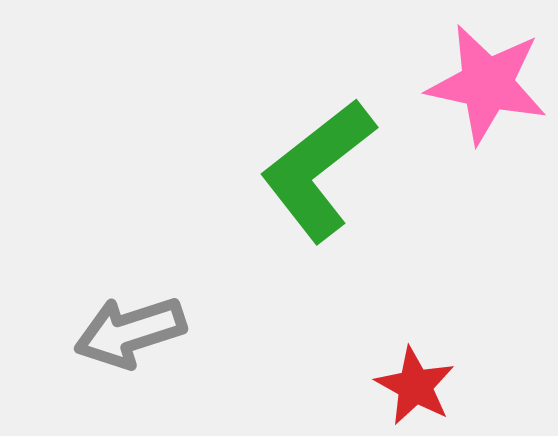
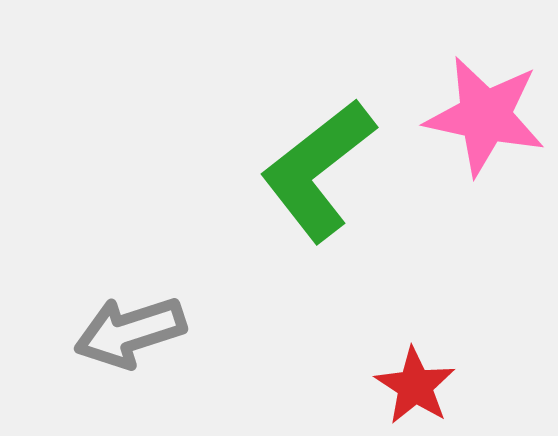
pink star: moved 2 px left, 32 px down
red star: rotated 4 degrees clockwise
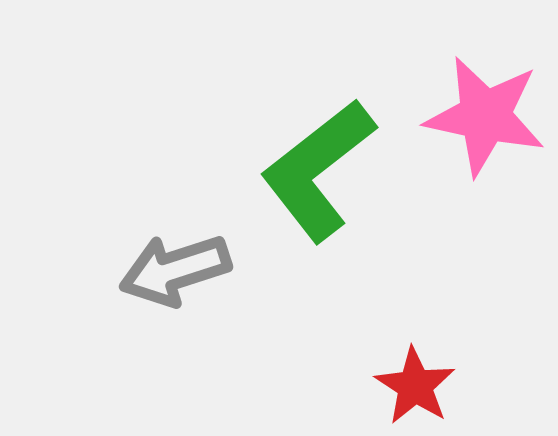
gray arrow: moved 45 px right, 62 px up
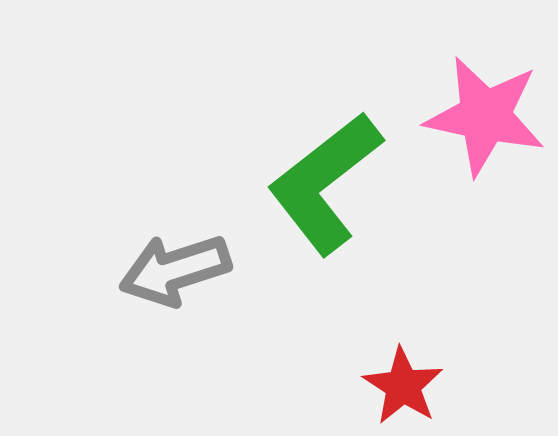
green L-shape: moved 7 px right, 13 px down
red star: moved 12 px left
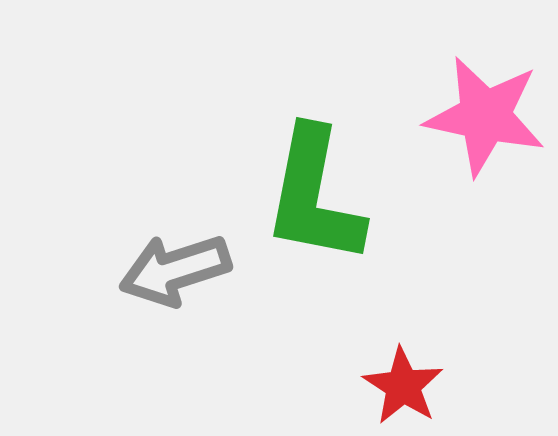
green L-shape: moved 11 px left, 13 px down; rotated 41 degrees counterclockwise
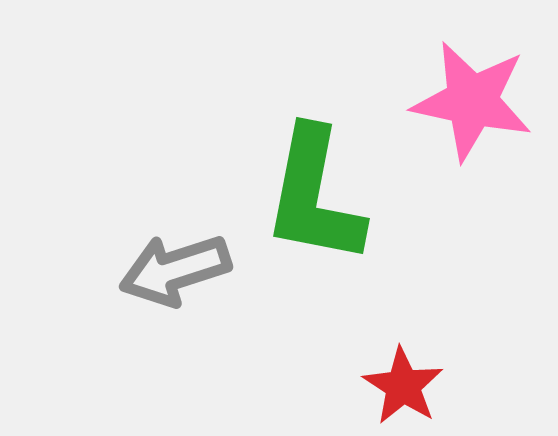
pink star: moved 13 px left, 15 px up
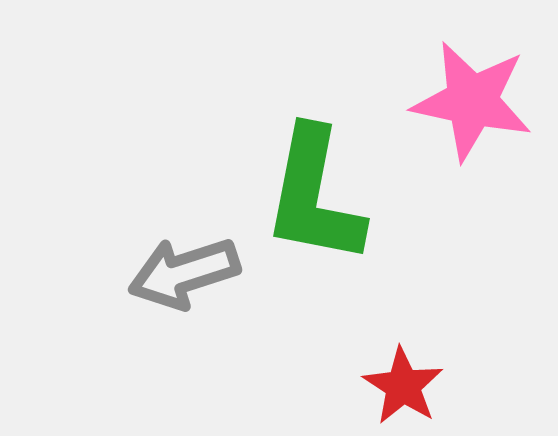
gray arrow: moved 9 px right, 3 px down
